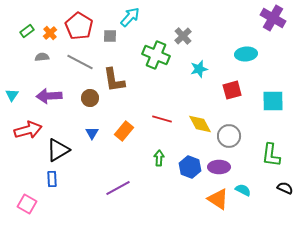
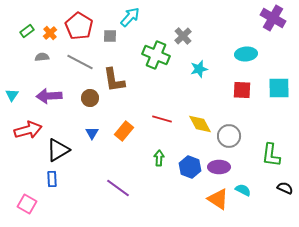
red square: moved 10 px right; rotated 18 degrees clockwise
cyan square: moved 6 px right, 13 px up
purple line: rotated 65 degrees clockwise
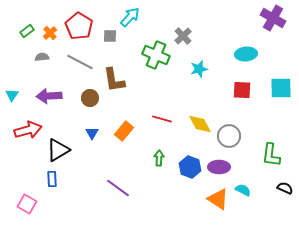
cyan square: moved 2 px right
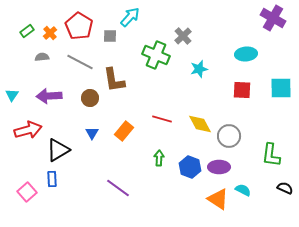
pink square: moved 12 px up; rotated 18 degrees clockwise
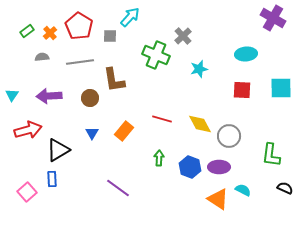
gray line: rotated 36 degrees counterclockwise
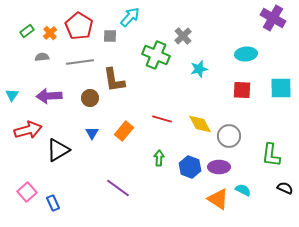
blue rectangle: moved 1 px right, 24 px down; rotated 21 degrees counterclockwise
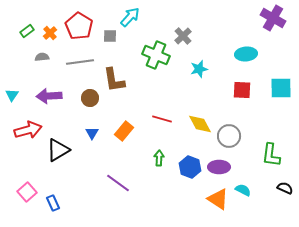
purple line: moved 5 px up
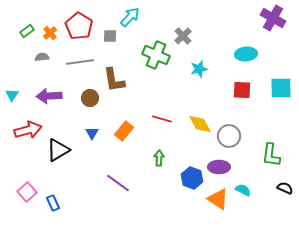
blue hexagon: moved 2 px right, 11 px down
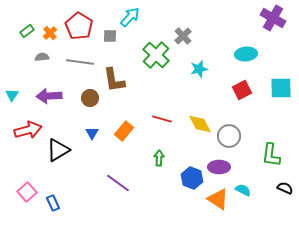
green cross: rotated 20 degrees clockwise
gray line: rotated 16 degrees clockwise
red square: rotated 30 degrees counterclockwise
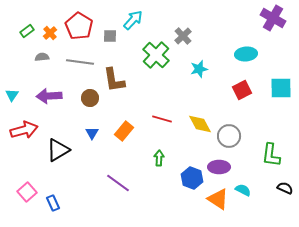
cyan arrow: moved 3 px right, 3 px down
red arrow: moved 4 px left
